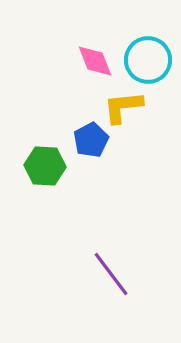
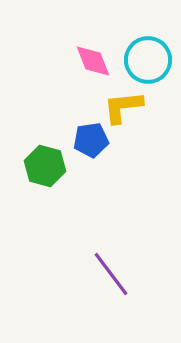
pink diamond: moved 2 px left
blue pentagon: rotated 20 degrees clockwise
green hexagon: rotated 12 degrees clockwise
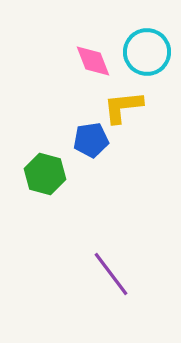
cyan circle: moved 1 px left, 8 px up
green hexagon: moved 8 px down
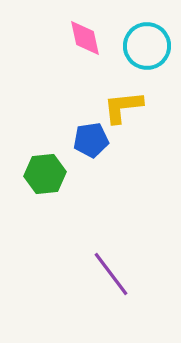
cyan circle: moved 6 px up
pink diamond: moved 8 px left, 23 px up; rotated 9 degrees clockwise
green hexagon: rotated 21 degrees counterclockwise
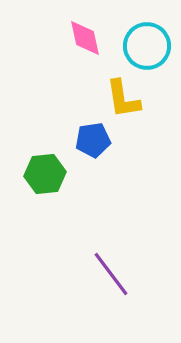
yellow L-shape: moved 8 px up; rotated 93 degrees counterclockwise
blue pentagon: moved 2 px right
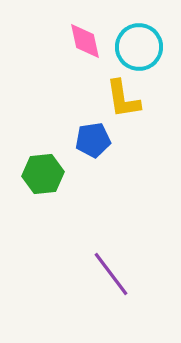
pink diamond: moved 3 px down
cyan circle: moved 8 px left, 1 px down
green hexagon: moved 2 px left
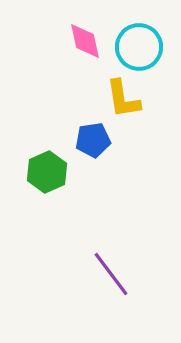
green hexagon: moved 4 px right, 2 px up; rotated 18 degrees counterclockwise
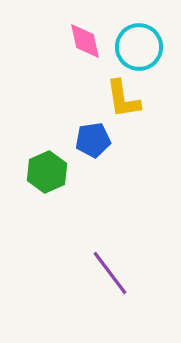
purple line: moved 1 px left, 1 px up
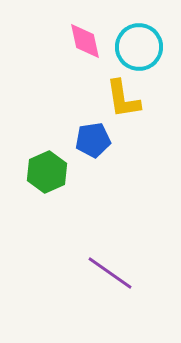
purple line: rotated 18 degrees counterclockwise
